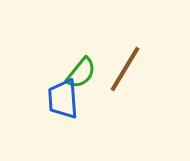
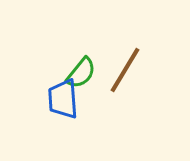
brown line: moved 1 px down
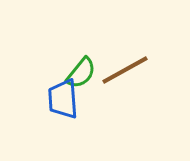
brown line: rotated 30 degrees clockwise
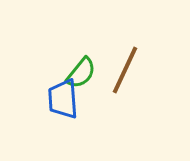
brown line: rotated 36 degrees counterclockwise
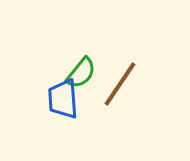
brown line: moved 5 px left, 14 px down; rotated 9 degrees clockwise
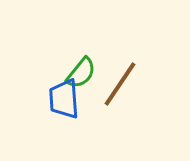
blue trapezoid: moved 1 px right
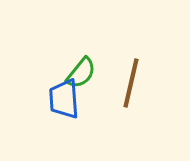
brown line: moved 11 px right, 1 px up; rotated 21 degrees counterclockwise
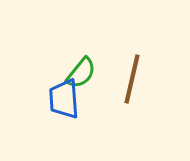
brown line: moved 1 px right, 4 px up
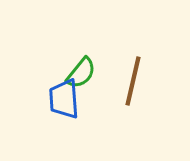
brown line: moved 1 px right, 2 px down
